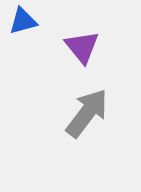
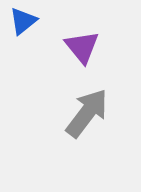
blue triangle: rotated 24 degrees counterclockwise
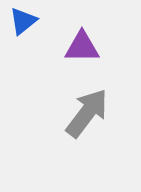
purple triangle: rotated 51 degrees counterclockwise
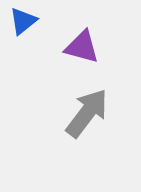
purple triangle: rotated 15 degrees clockwise
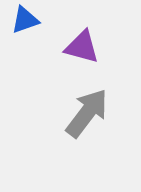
blue triangle: moved 2 px right, 1 px up; rotated 20 degrees clockwise
